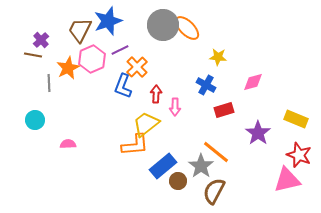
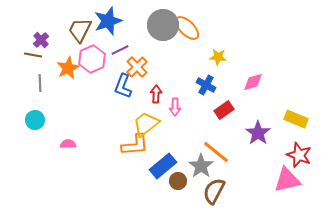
gray line: moved 9 px left
red rectangle: rotated 18 degrees counterclockwise
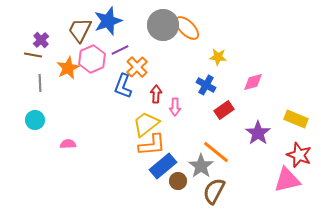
orange L-shape: moved 17 px right
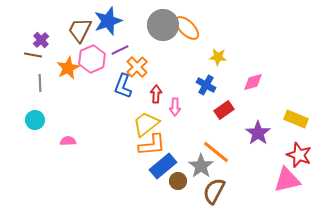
pink semicircle: moved 3 px up
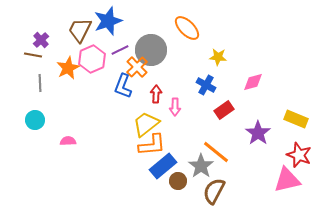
gray circle: moved 12 px left, 25 px down
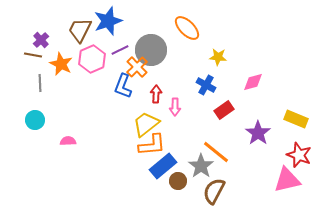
orange star: moved 7 px left, 4 px up; rotated 20 degrees counterclockwise
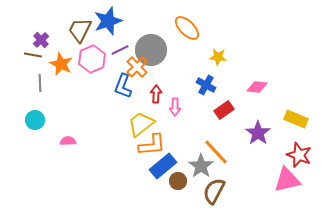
pink diamond: moved 4 px right, 5 px down; rotated 20 degrees clockwise
yellow trapezoid: moved 5 px left
orange line: rotated 8 degrees clockwise
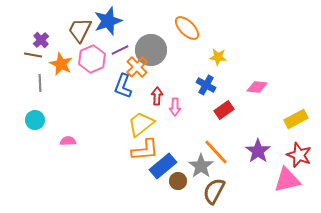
red arrow: moved 1 px right, 2 px down
yellow rectangle: rotated 50 degrees counterclockwise
purple star: moved 18 px down
orange L-shape: moved 7 px left, 5 px down
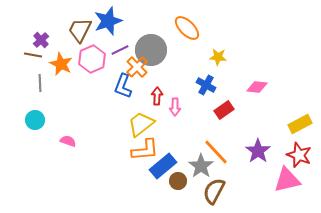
yellow rectangle: moved 4 px right, 5 px down
pink semicircle: rotated 21 degrees clockwise
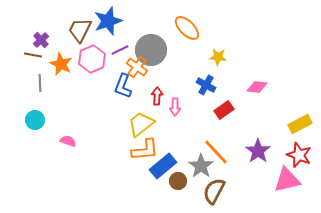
orange cross: rotated 10 degrees counterclockwise
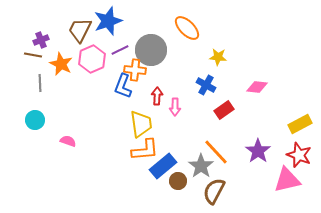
purple cross: rotated 21 degrees clockwise
orange cross: moved 2 px left, 3 px down; rotated 30 degrees counterclockwise
yellow trapezoid: rotated 120 degrees clockwise
